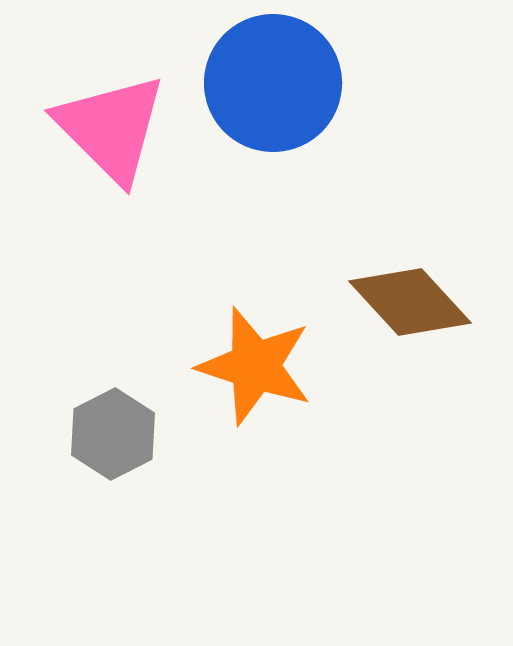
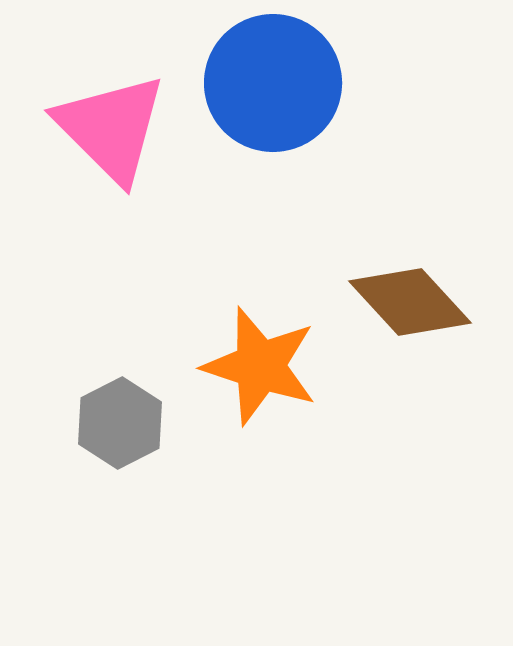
orange star: moved 5 px right
gray hexagon: moved 7 px right, 11 px up
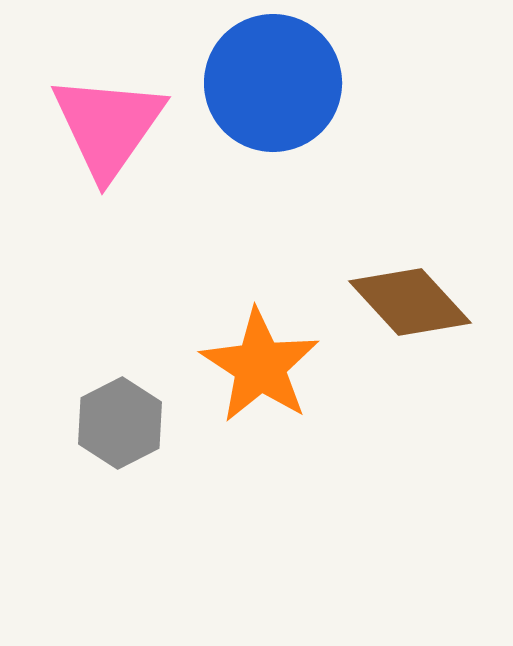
pink triangle: moved 3 px left, 2 px up; rotated 20 degrees clockwise
orange star: rotated 15 degrees clockwise
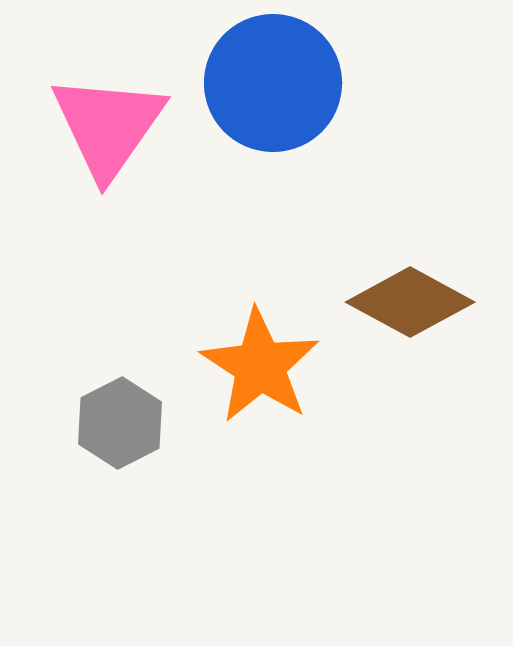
brown diamond: rotated 19 degrees counterclockwise
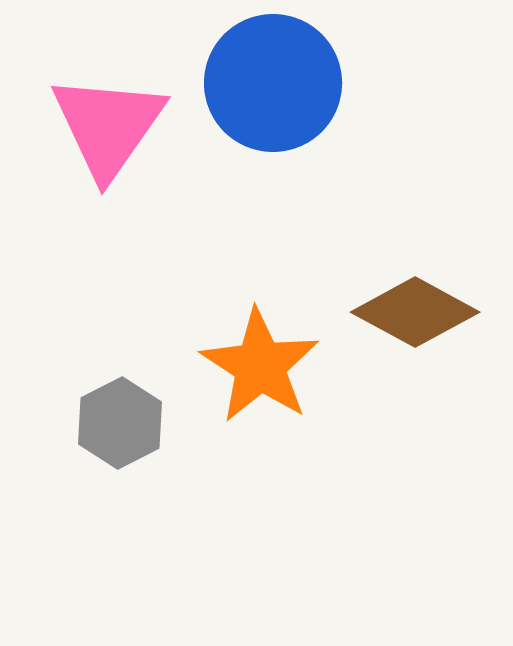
brown diamond: moved 5 px right, 10 px down
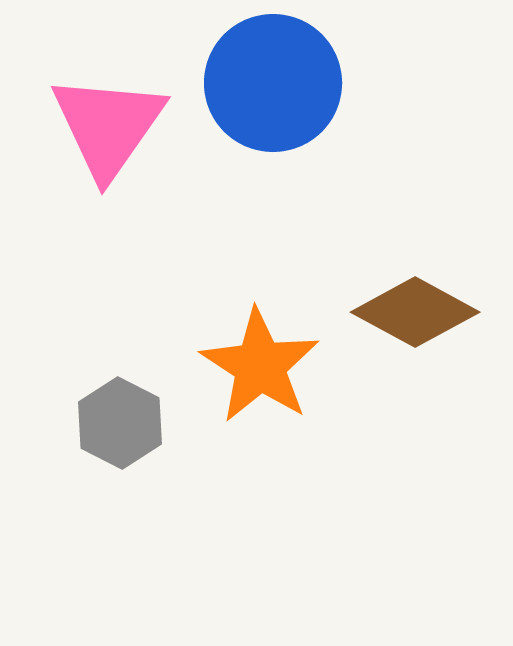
gray hexagon: rotated 6 degrees counterclockwise
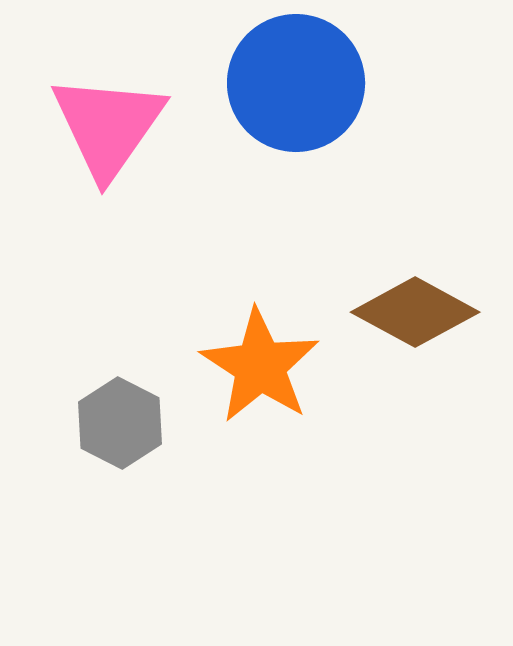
blue circle: moved 23 px right
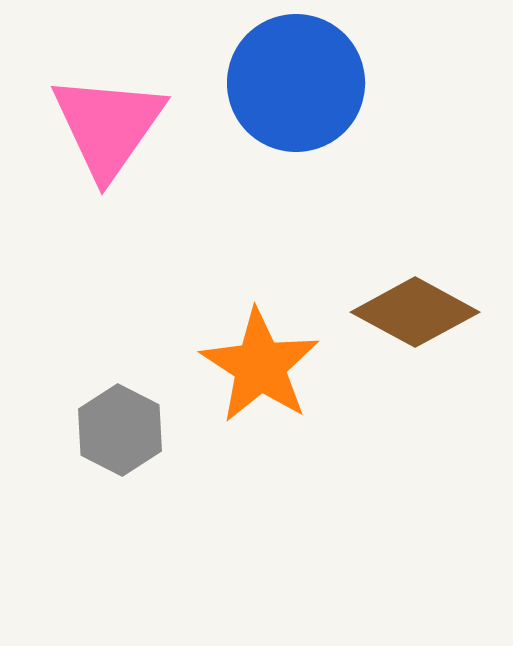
gray hexagon: moved 7 px down
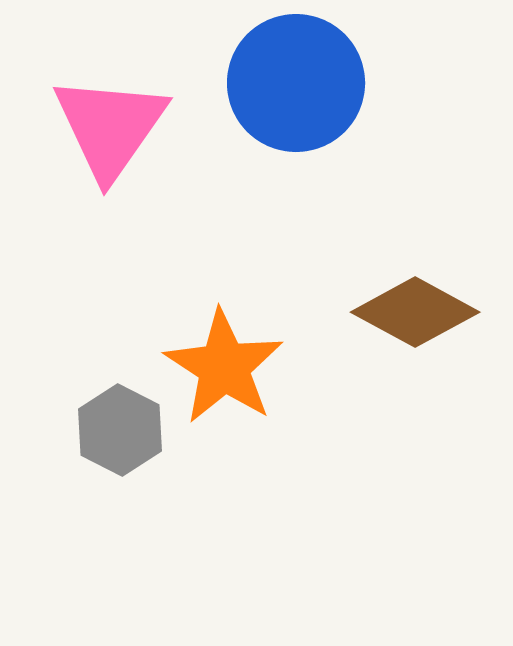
pink triangle: moved 2 px right, 1 px down
orange star: moved 36 px left, 1 px down
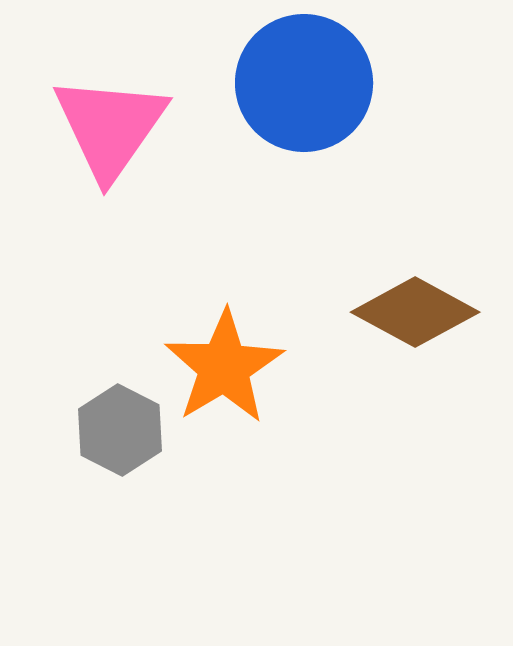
blue circle: moved 8 px right
orange star: rotated 8 degrees clockwise
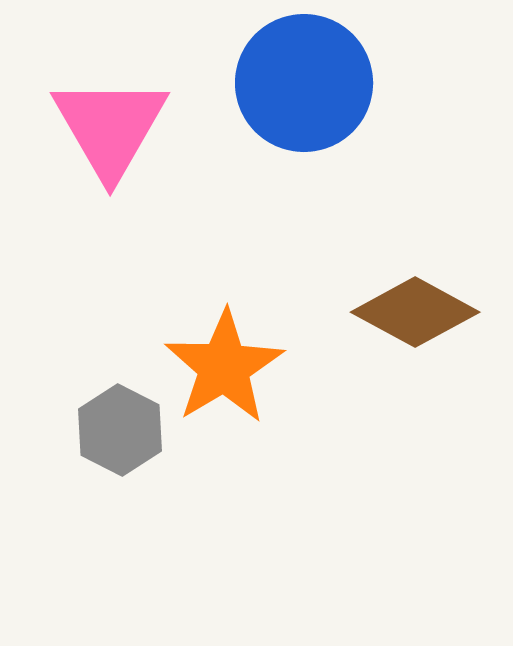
pink triangle: rotated 5 degrees counterclockwise
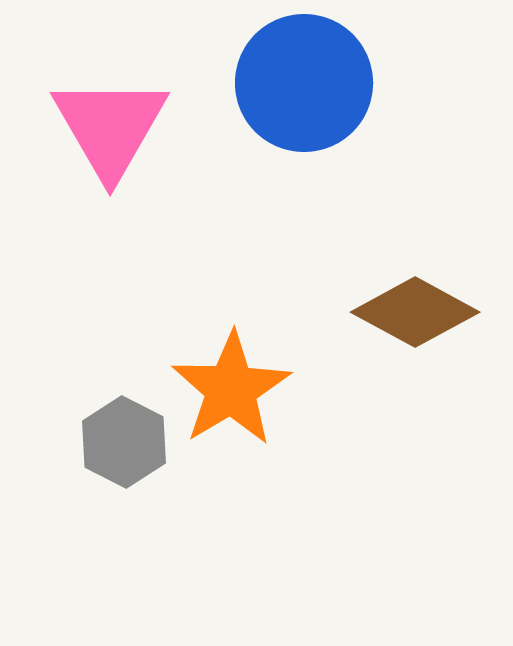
orange star: moved 7 px right, 22 px down
gray hexagon: moved 4 px right, 12 px down
